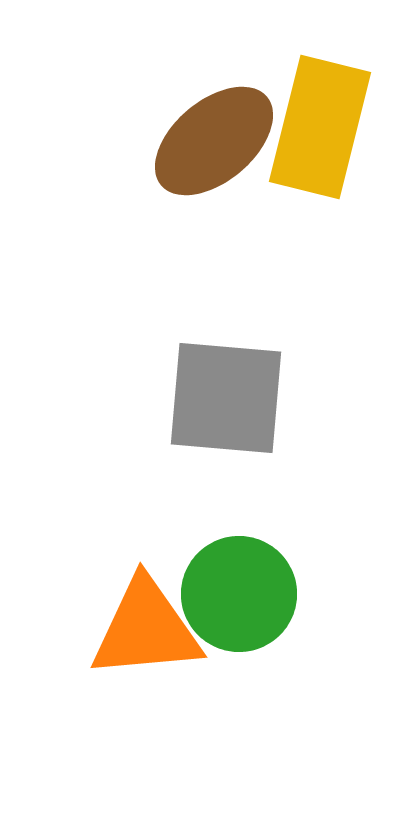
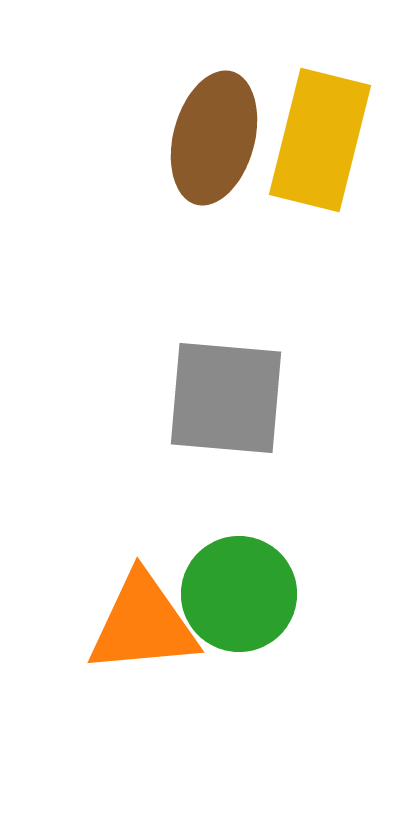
yellow rectangle: moved 13 px down
brown ellipse: moved 3 px up; rotated 35 degrees counterclockwise
orange triangle: moved 3 px left, 5 px up
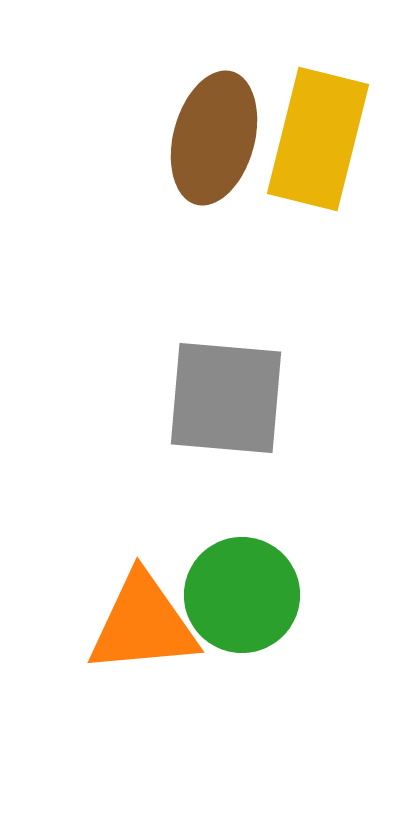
yellow rectangle: moved 2 px left, 1 px up
green circle: moved 3 px right, 1 px down
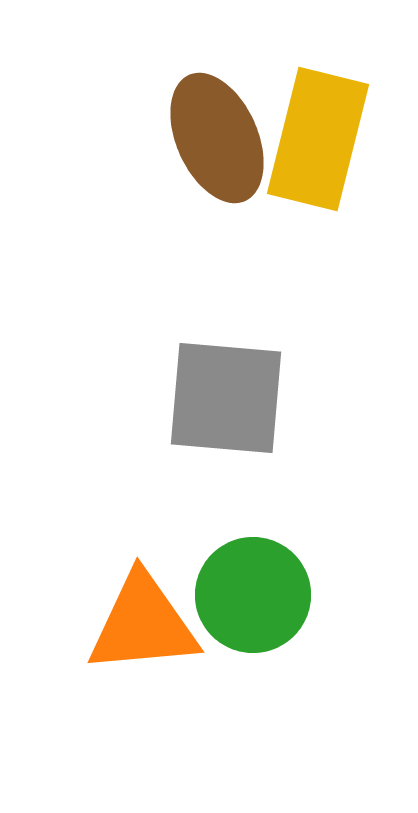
brown ellipse: moved 3 px right; rotated 39 degrees counterclockwise
green circle: moved 11 px right
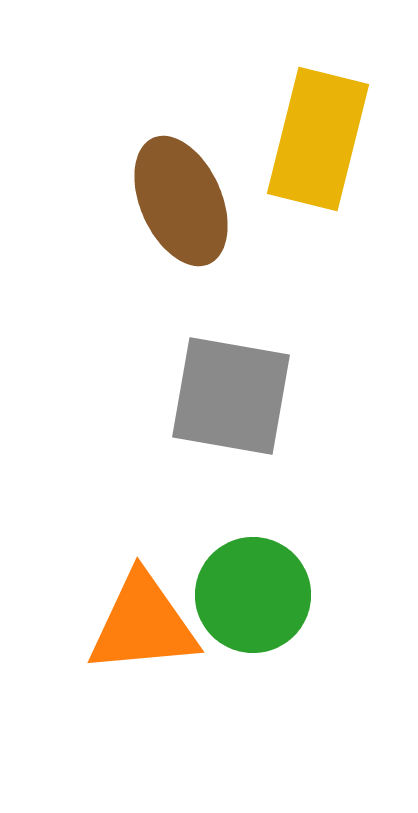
brown ellipse: moved 36 px left, 63 px down
gray square: moved 5 px right, 2 px up; rotated 5 degrees clockwise
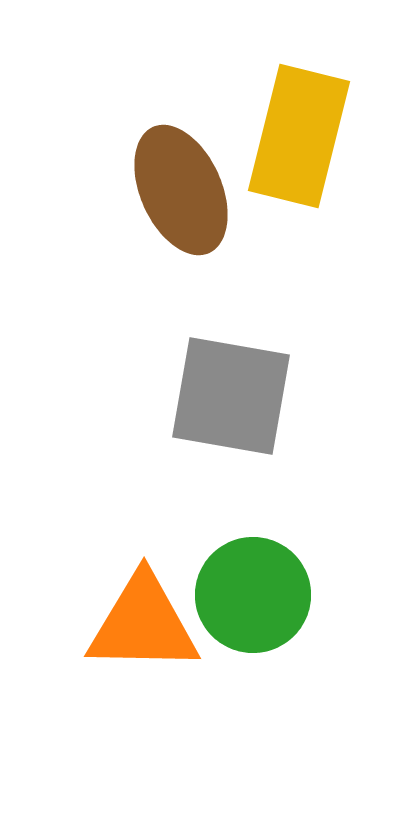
yellow rectangle: moved 19 px left, 3 px up
brown ellipse: moved 11 px up
orange triangle: rotated 6 degrees clockwise
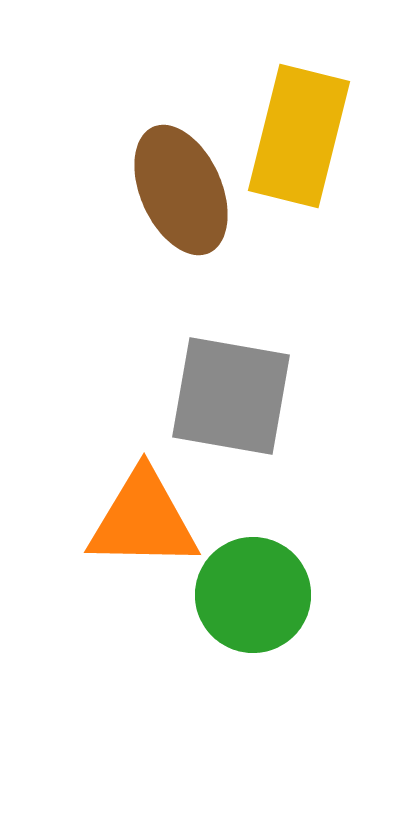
orange triangle: moved 104 px up
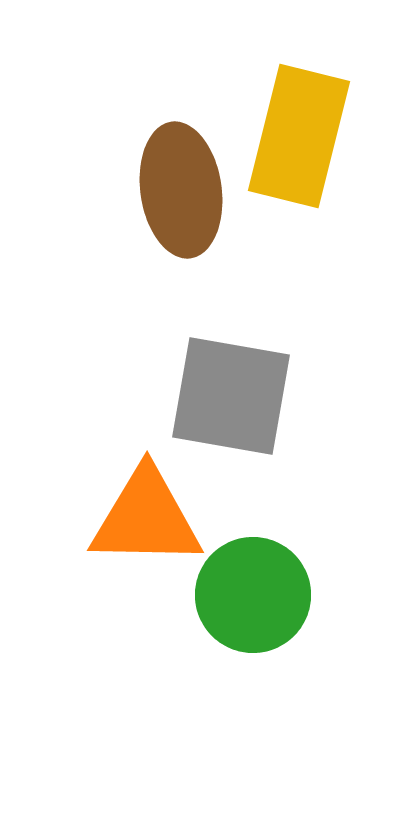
brown ellipse: rotated 16 degrees clockwise
orange triangle: moved 3 px right, 2 px up
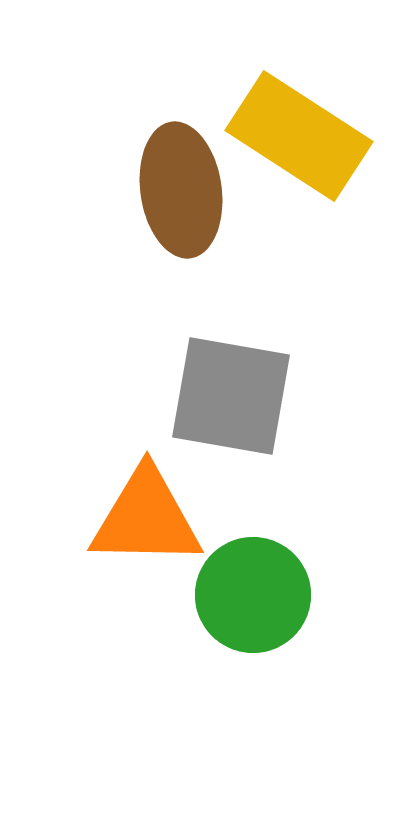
yellow rectangle: rotated 71 degrees counterclockwise
